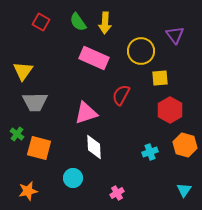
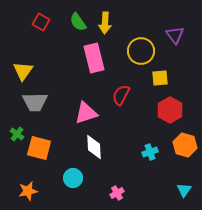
pink rectangle: rotated 52 degrees clockwise
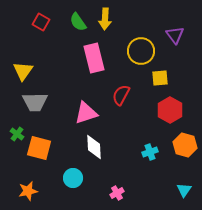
yellow arrow: moved 4 px up
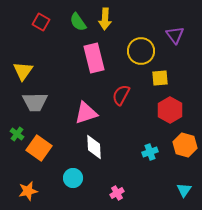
orange square: rotated 20 degrees clockwise
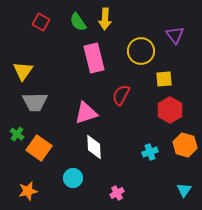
yellow square: moved 4 px right, 1 px down
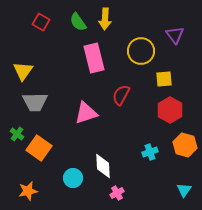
white diamond: moved 9 px right, 19 px down
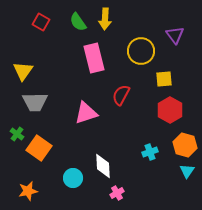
cyan triangle: moved 3 px right, 19 px up
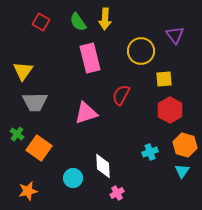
pink rectangle: moved 4 px left
cyan triangle: moved 5 px left
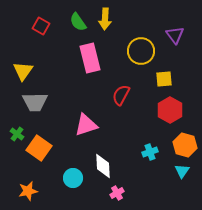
red square: moved 4 px down
pink triangle: moved 12 px down
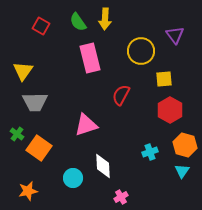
pink cross: moved 4 px right, 4 px down
